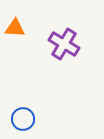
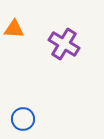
orange triangle: moved 1 px left, 1 px down
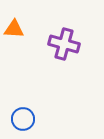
purple cross: rotated 16 degrees counterclockwise
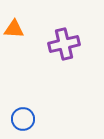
purple cross: rotated 28 degrees counterclockwise
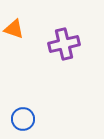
orange triangle: rotated 15 degrees clockwise
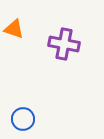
purple cross: rotated 24 degrees clockwise
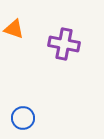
blue circle: moved 1 px up
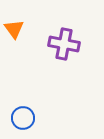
orange triangle: rotated 35 degrees clockwise
